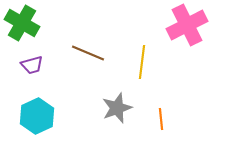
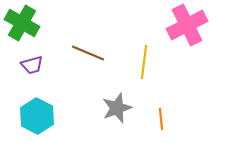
yellow line: moved 2 px right
cyan hexagon: rotated 8 degrees counterclockwise
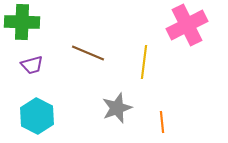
green cross: moved 1 px up; rotated 28 degrees counterclockwise
orange line: moved 1 px right, 3 px down
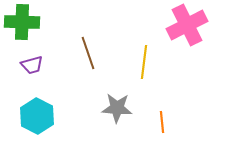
brown line: rotated 48 degrees clockwise
gray star: rotated 24 degrees clockwise
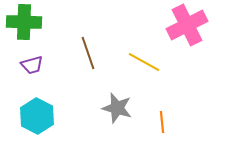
green cross: moved 2 px right
yellow line: rotated 68 degrees counterclockwise
gray star: rotated 12 degrees clockwise
